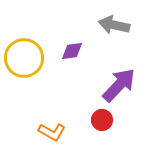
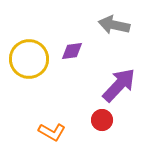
yellow circle: moved 5 px right, 1 px down
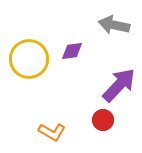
red circle: moved 1 px right
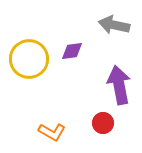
purple arrow: rotated 54 degrees counterclockwise
red circle: moved 3 px down
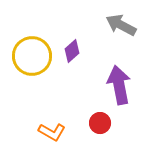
gray arrow: moved 7 px right; rotated 16 degrees clockwise
purple diamond: rotated 35 degrees counterclockwise
yellow circle: moved 3 px right, 3 px up
red circle: moved 3 px left
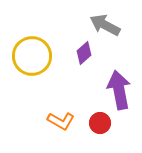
gray arrow: moved 16 px left
purple diamond: moved 12 px right, 2 px down
purple arrow: moved 5 px down
orange L-shape: moved 9 px right, 11 px up
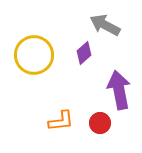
yellow circle: moved 2 px right, 1 px up
orange L-shape: rotated 36 degrees counterclockwise
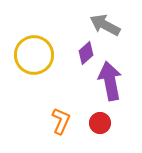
purple diamond: moved 2 px right
purple arrow: moved 9 px left, 9 px up
orange L-shape: rotated 60 degrees counterclockwise
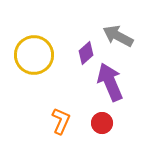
gray arrow: moved 13 px right, 11 px down
purple arrow: moved 1 px down; rotated 12 degrees counterclockwise
red circle: moved 2 px right
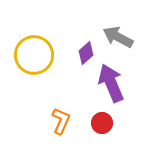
gray arrow: moved 1 px down
purple arrow: moved 1 px right, 1 px down
